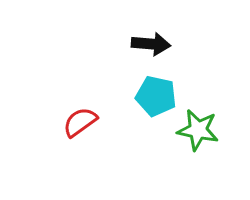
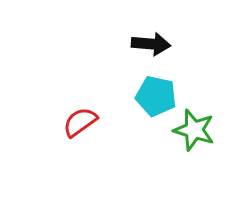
green star: moved 4 px left; rotated 6 degrees clockwise
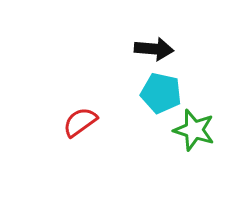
black arrow: moved 3 px right, 5 px down
cyan pentagon: moved 5 px right, 3 px up
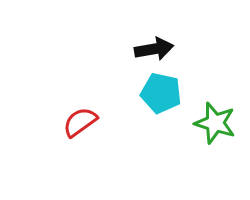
black arrow: rotated 15 degrees counterclockwise
green star: moved 21 px right, 7 px up
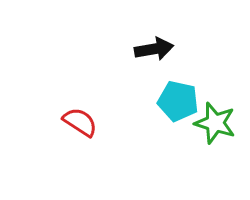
cyan pentagon: moved 17 px right, 8 px down
red semicircle: rotated 69 degrees clockwise
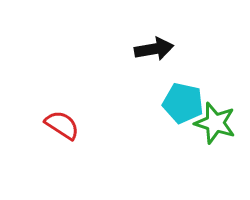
cyan pentagon: moved 5 px right, 2 px down
red semicircle: moved 18 px left, 3 px down
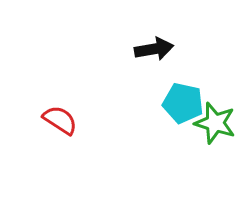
red semicircle: moved 2 px left, 5 px up
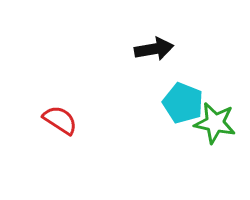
cyan pentagon: rotated 9 degrees clockwise
green star: rotated 6 degrees counterclockwise
